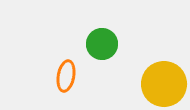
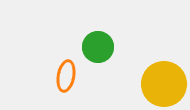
green circle: moved 4 px left, 3 px down
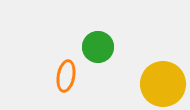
yellow circle: moved 1 px left
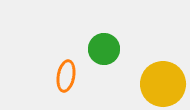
green circle: moved 6 px right, 2 px down
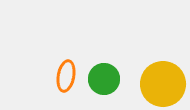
green circle: moved 30 px down
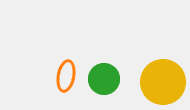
yellow circle: moved 2 px up
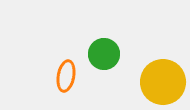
green circle: moved 25 px up
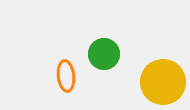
orange ellipse: rotated 16 degrees counterclockwise
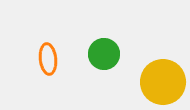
orange ellipse: moved 18 px left, 17 px up
